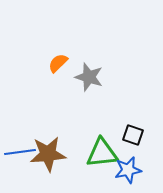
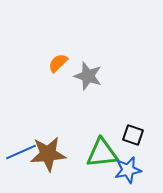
gray star: moved 1 px left, 1 px up
blue line: moved 1 px right; rotated 16 degrees counterclockwise
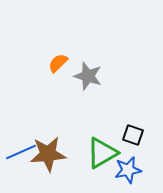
green triangle: rotated 24 degrees counterclockwise
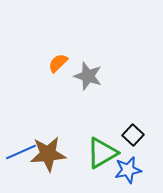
black square: rotated 25 degrees clockwise
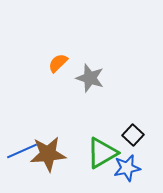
gray star: moved 2 px right, 2 px down
blue line: moved 1 px right, 1 px up
blue star: moved 1 px left, 2 px up
